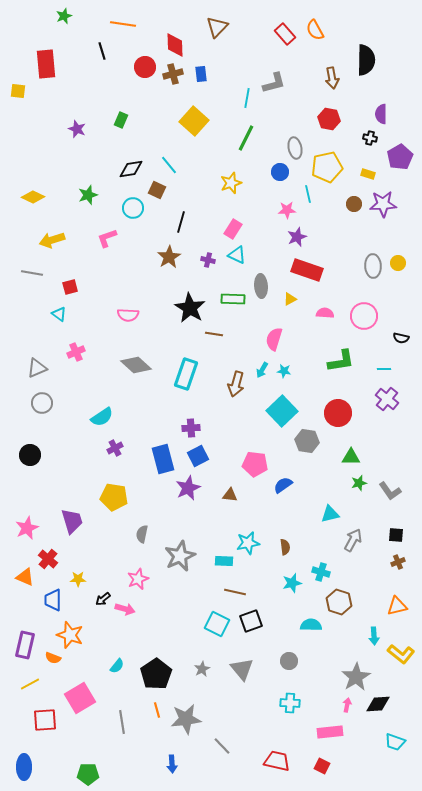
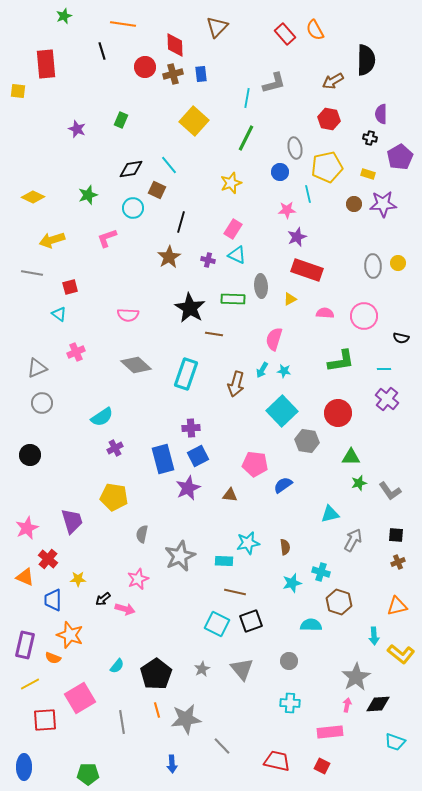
brown arrow at (332, 78): moved 1 px right, 3 px down; rotated 70 degrees clockwise
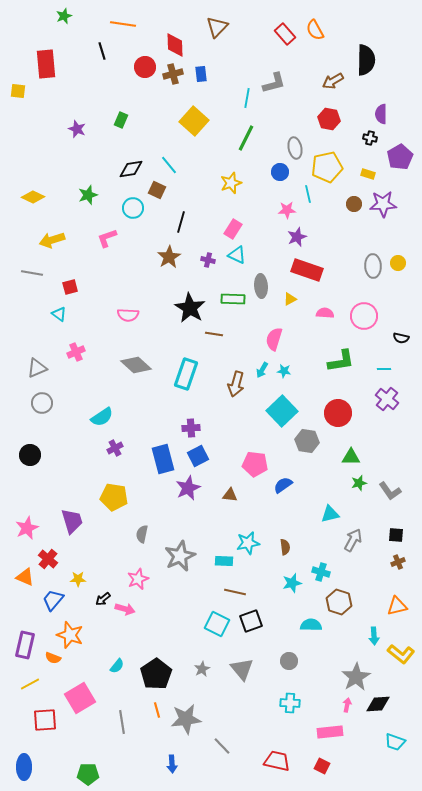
blue trapezoid at (53, 600): rotated 40 degrees clockwise
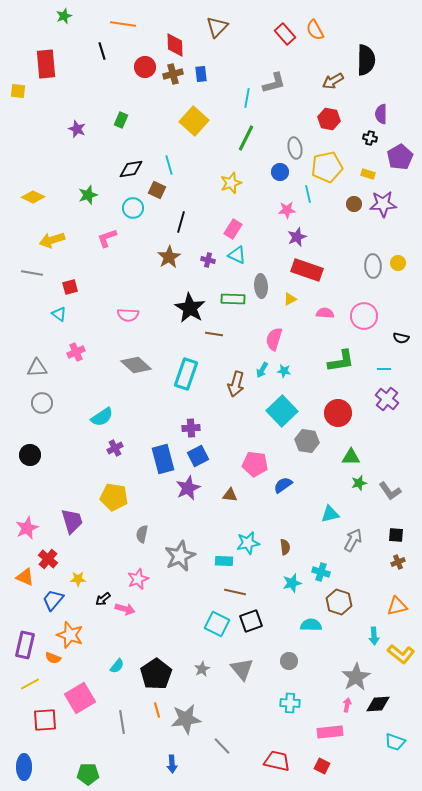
cyan line at (169, 165): rotated 24 degrees clockwise
gray triangle at (37, 368): rotated 20 degrees clockwise
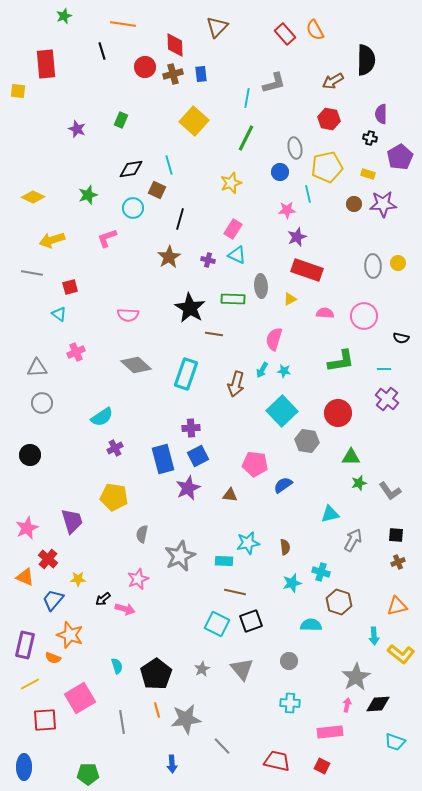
black line at (181, 222): moved 1 px left, 3 px up
cyan semicircle at (117, 666): rotated 56 degrees counterclockwise
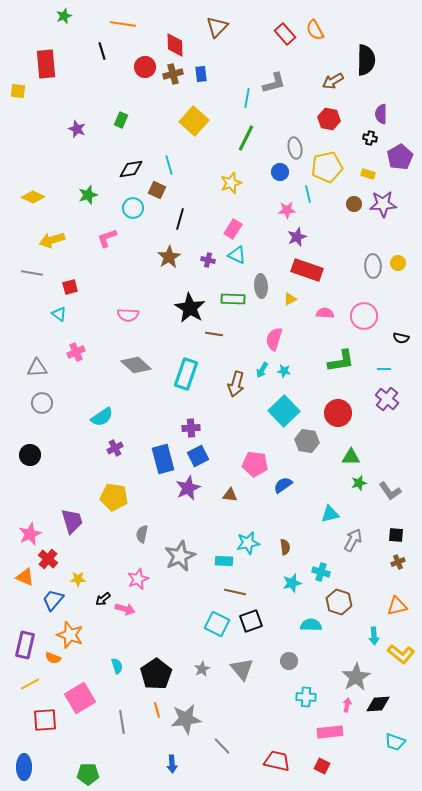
cyan square at (282, 411): moved 2 px right
pink star at (27, 528): moved 3 px right, 6 px down
cyan cross at (290, 703): moved 16 px right, 6 px up
